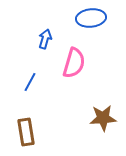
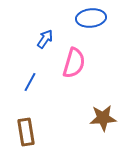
blue arrow: rotated 18 degrees clockwise
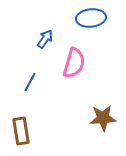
brown rectangle: moved 5 px left, 1 px up
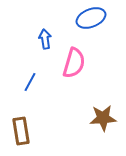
blue ellipse: rotated 16 degrees counterclockwise
blue arrow: rotated 42 degrees counterclockwise
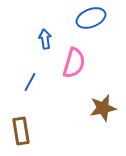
brown star: moved 10 px up; rotated 8 degrees counterclockwise
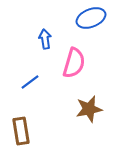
blue line: rotated 24 degrees clockwise
brown star: moved 14 px left, 1 px down
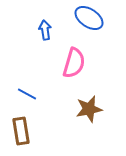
blue ellipse: moved 2 px left; rotated 56 degrees clockwise
blue arrow: moved 9 px up
blue line: moved 3 px left, 12 px down; rotated 66 degrees clockwise
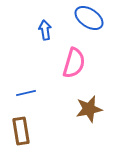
blue line: moved 1 px left, 1 px up; rotated 42 degrees counterclockwise
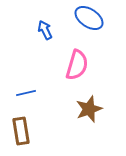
blue arrow: rotated 18 degrees counterclockwise
pink semicircle: moved 3 px right, 2 px down
brown star: rotated 8 degrees counterclockwise
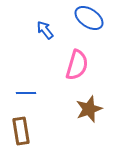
blue arrow: rotated 12 degrees counterclockwise
blue line: rotated 12 degrees clockwise
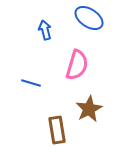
blue arrow: rotated 24 degrees clockwise
blue line: moved 5 px right, 10 px up; rotated 18 degrees clockwise
brown star: rotated 8 degrees counterclockwise
brown rectangle: moved 36 px right, 1 px up
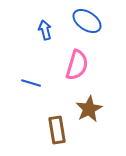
blue ellipse: moved 2 px left, 3 px down
